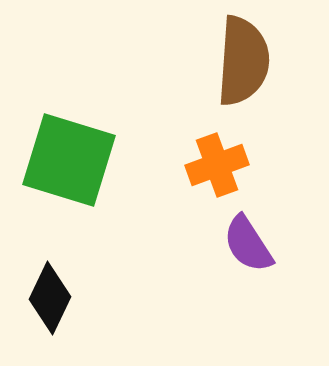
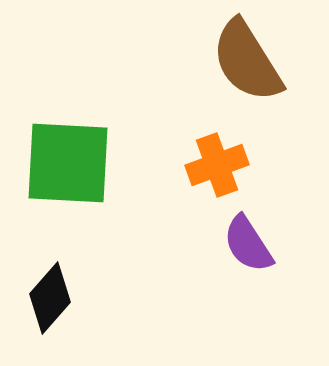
brown semicircle: moved 4 px right; rotated 144 degrees clockwise
green square: moved 1 px left, 3 px down; rotated 14 degrees counterclockwise
black diamond: rotated 16 degrees clockwise
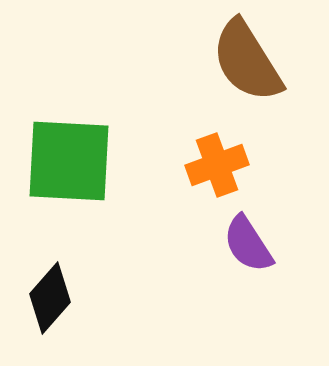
green square: moved 1 px right, 2 px up
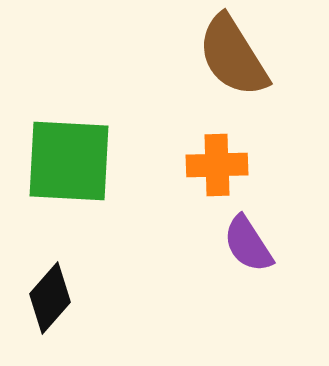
brown semicircle: moved 14 px left, 5 px up
orange cross: rotated 18 degrees clockwise
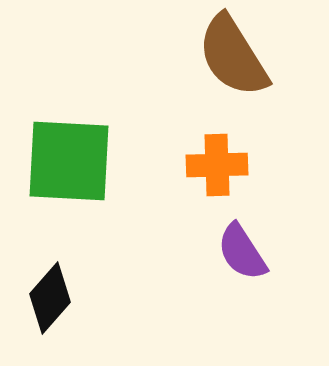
purple semicircle: moved 6 px left, 8 px down
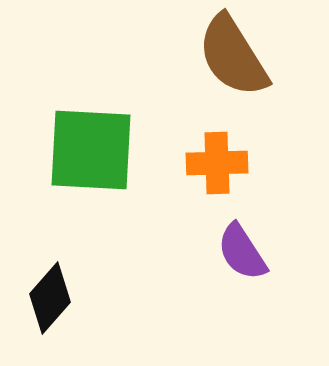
green square: moved 22 px right, 11 px up
orange cross: moved 2 px up
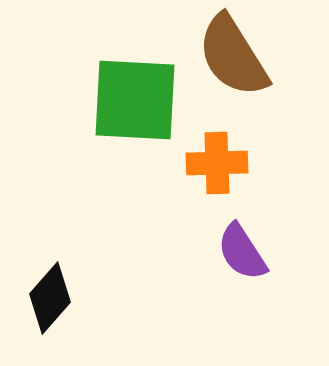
green square: moved 44 px right, 50 px up
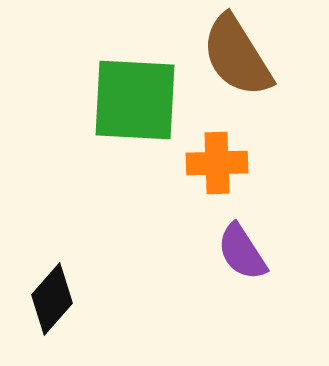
brown semicircle: moved 4 px right
black diamond: moved 2 px right, 1 px down
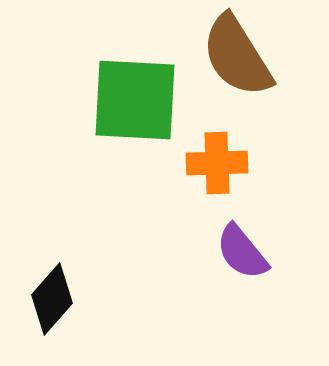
purple semicircle: rotated 6 degrees counterclockwise
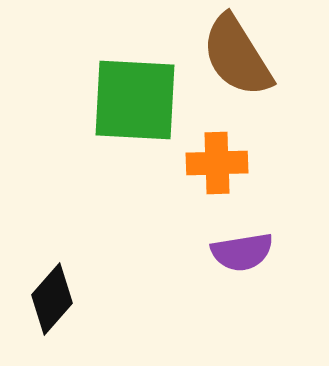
purple semicircle: rotated 60 degrees counterclockwise
